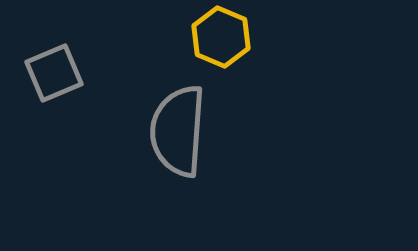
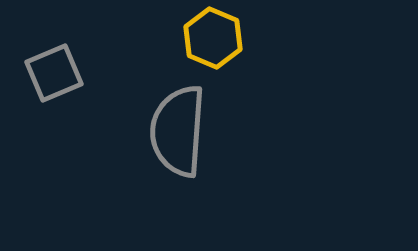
yellow hexagon: moved 8 px left, 1 px down
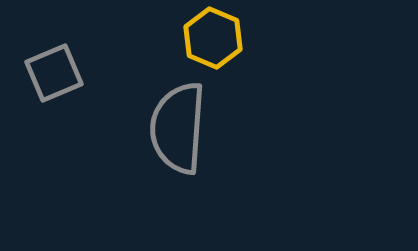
gray semicircle: moved 3 px up
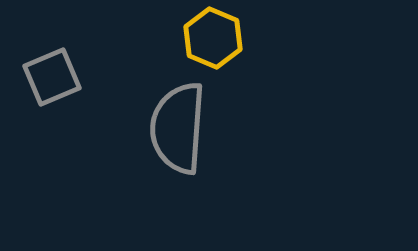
gray square: moved 2 px left, 4 px down
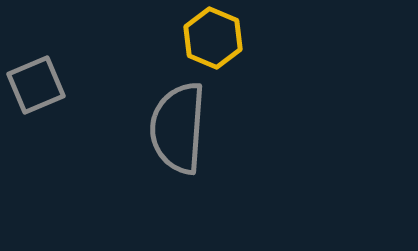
gray square: moved 16 px left, 8 px down
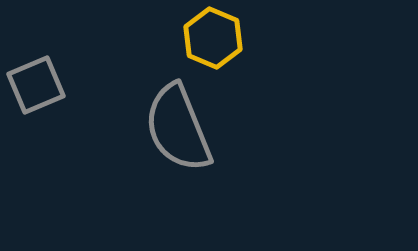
gray semicircle: rotated 26 degrees counterclockwise
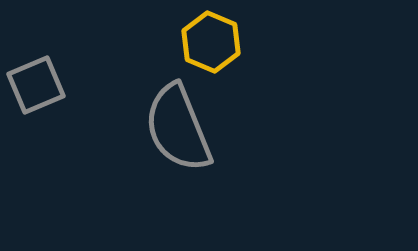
yellow hexagon: moved 2 px left, 4 px down
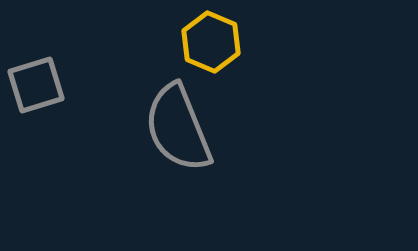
gray square: rotated 6 degrees clockwise
